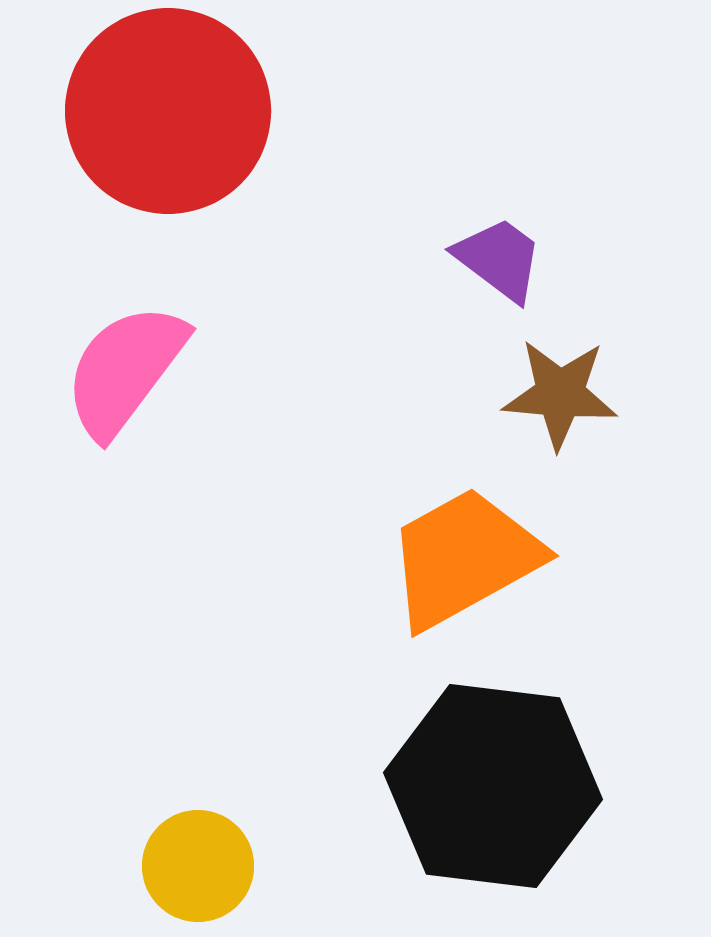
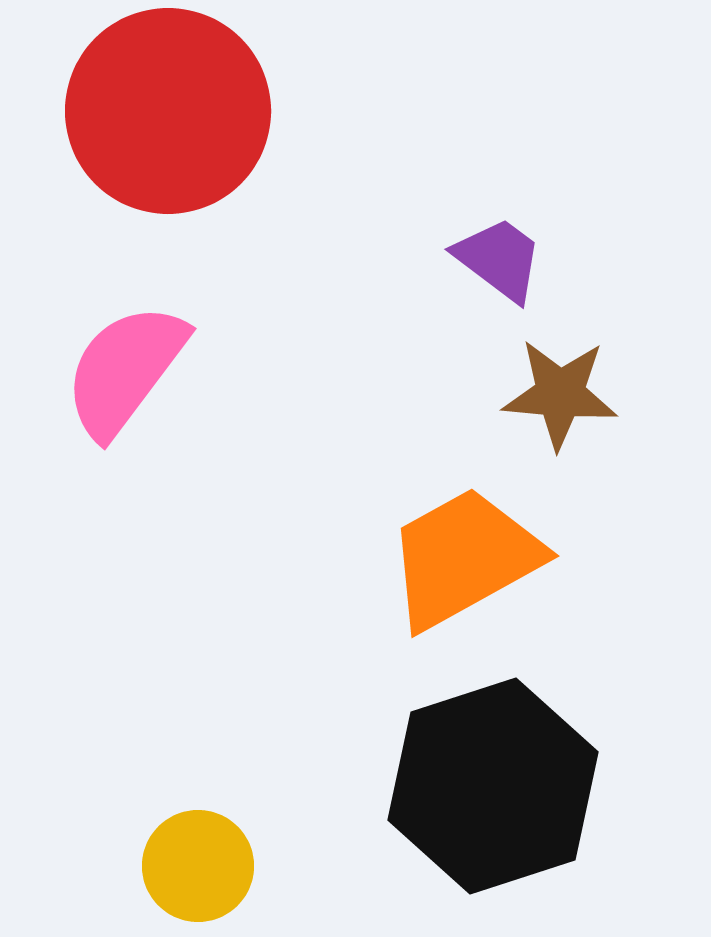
black hexagon: rotated 25 degrees counterclockwise
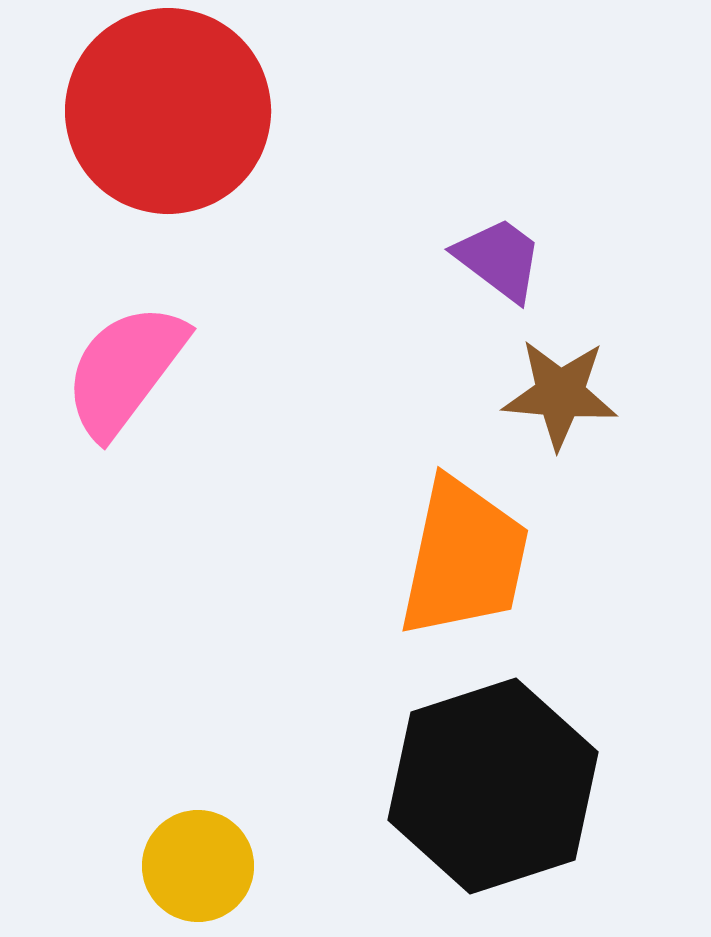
orange trapezoid: rotated 131 degrees clockwise
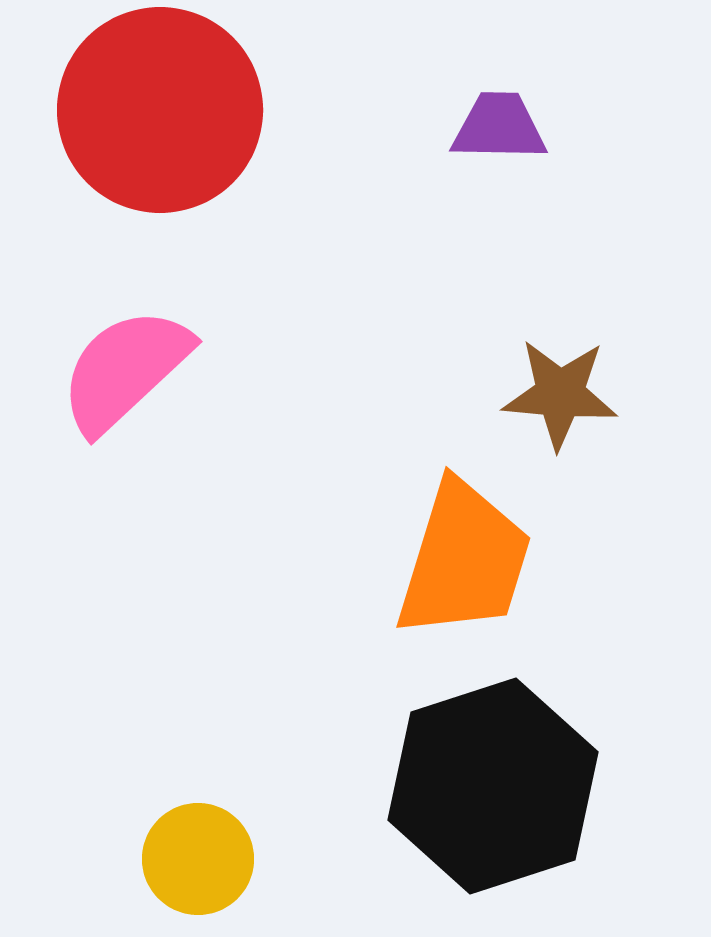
red circle: moved 8 px left, 1 px up
purple trapezoid: moved 132 px up; rotated 36 degrees counterclockwise
pink semicircle: rotated 10 degrees clockwise
orange trapezoid: moved 2 px down; rotated 5 degrees clockwise
yellow circle: moved 7 px up
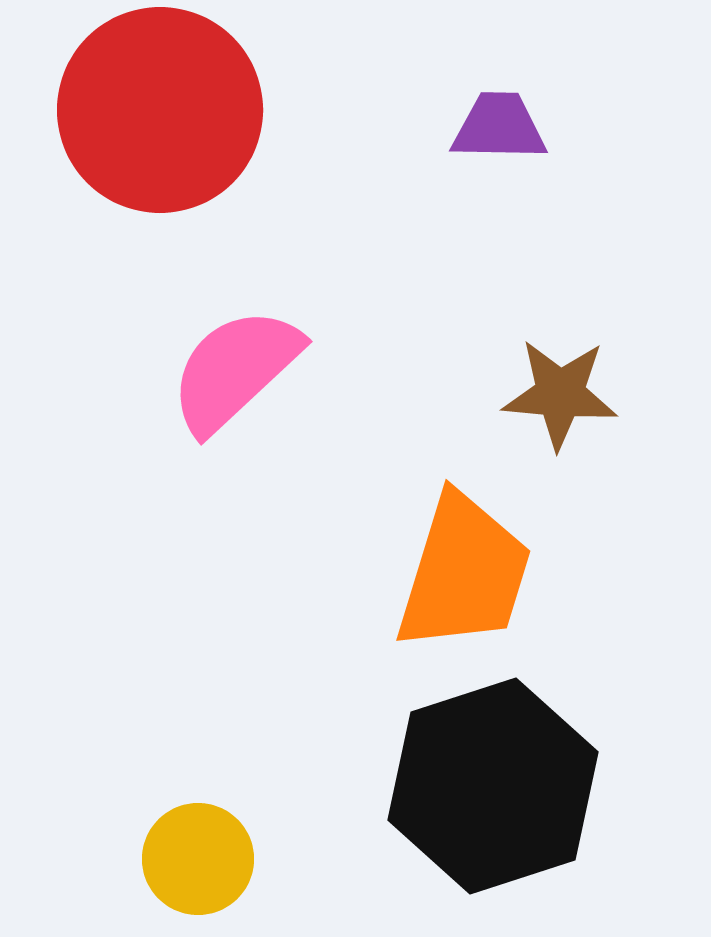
pink semicircle: moved 110 px right
orange trapezoid: moved 13 px down
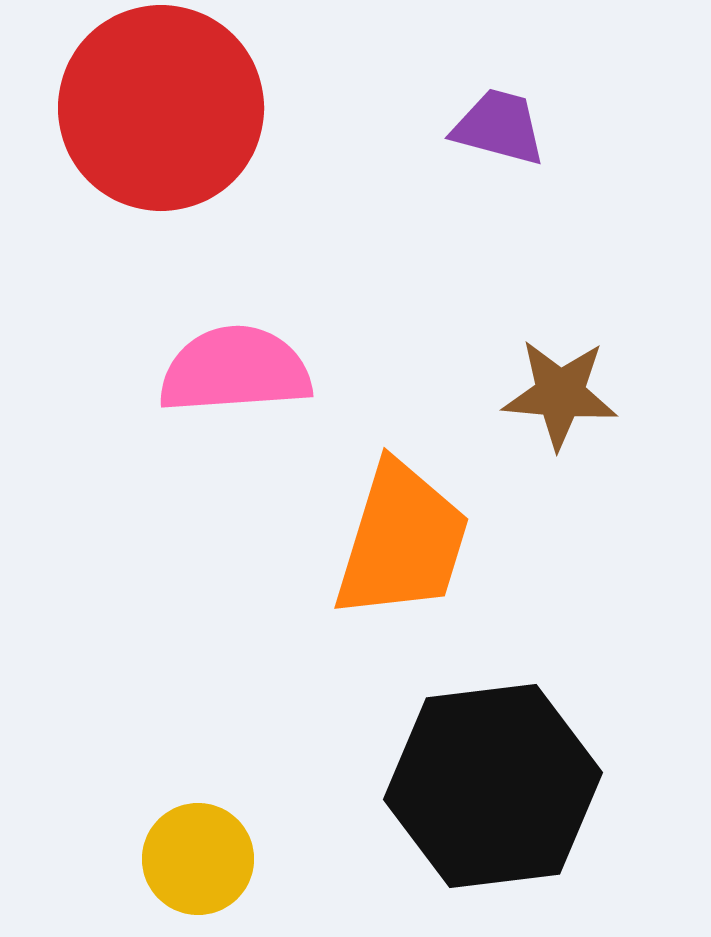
red circle: moved 1 px right, 2 px up
purple trapezoid: rotated 14 degrees clockwise
pink semicircle: rotated 39 degrees clockwise
orange trapezoid: moved 62 px left, 32 px up
black hexagon: rotated 11 degrees clockwise
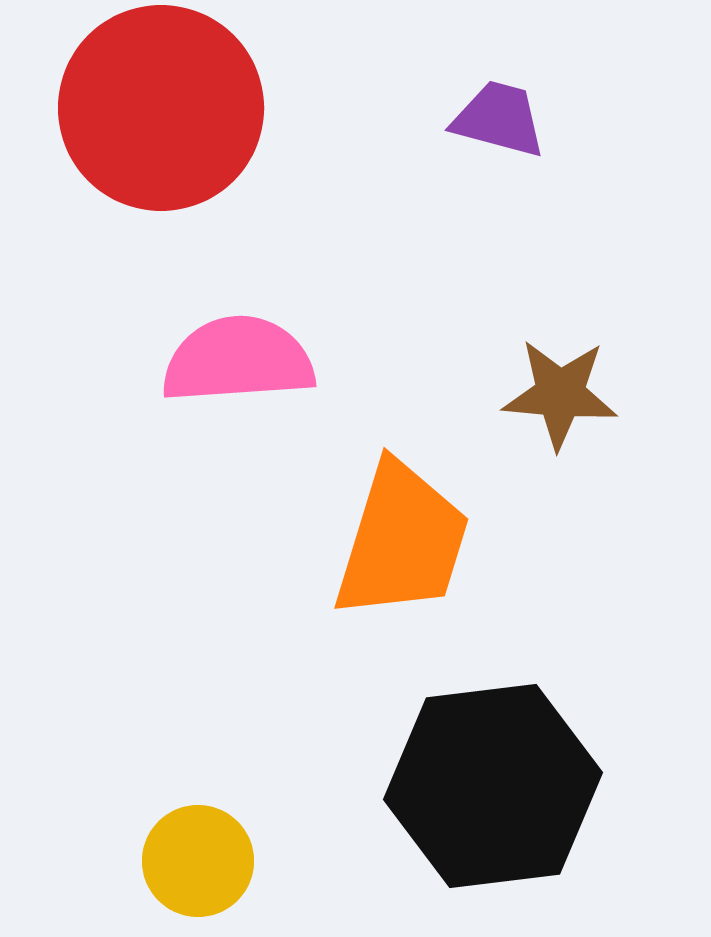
purple trapezoid: moved 8 px up
pink semicircle: moved 3 px right, 10 px up
yellow circle: moved 2 px down
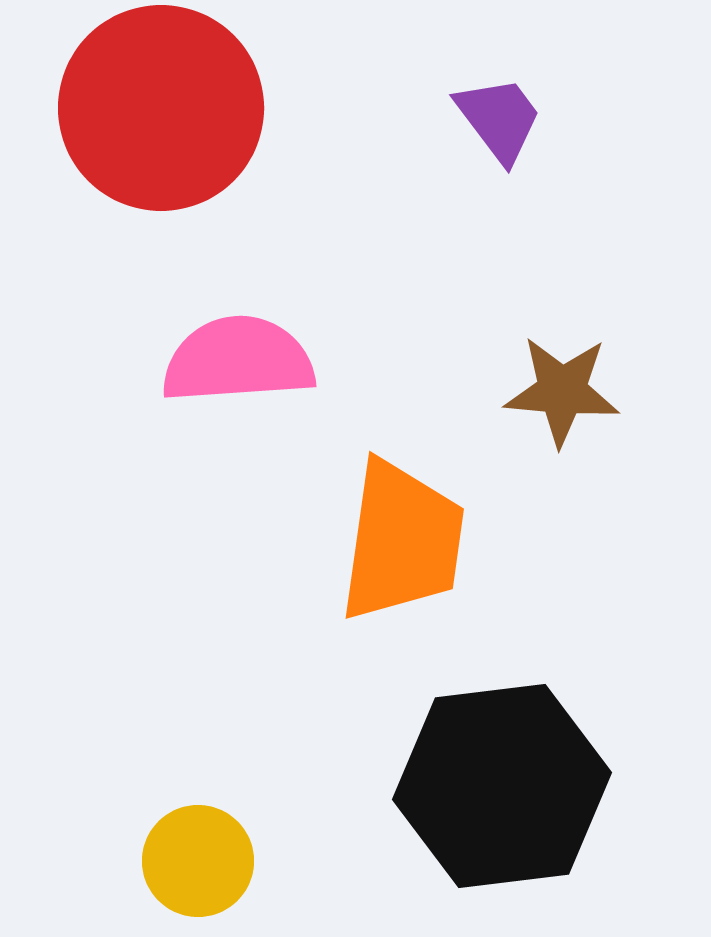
purple trapezoid: rotated 38 degrees clockwise
brown star: moved 2 px right, 3 px up
orange trapezoid: rotated 9 degrees counterclockwise
black hexagon: moved 9 px right
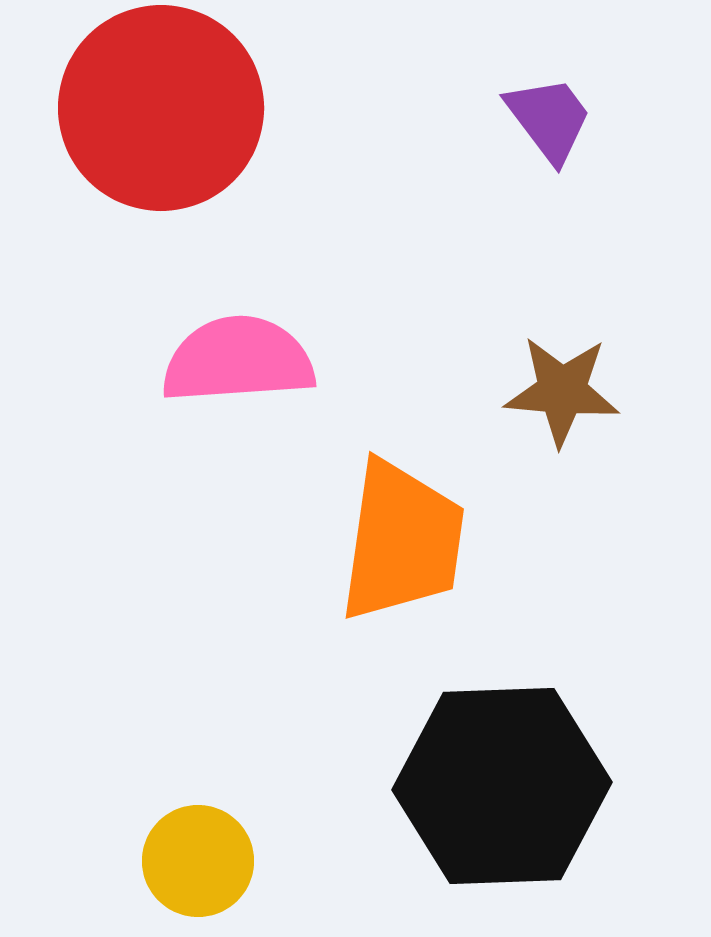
purple trapezoid: moved 50 px right
black hexagon: rotated 5 degrees clockwise
